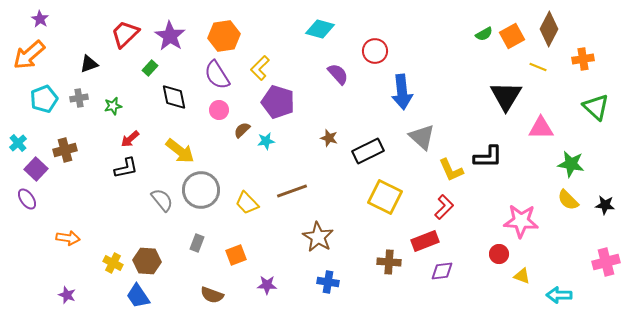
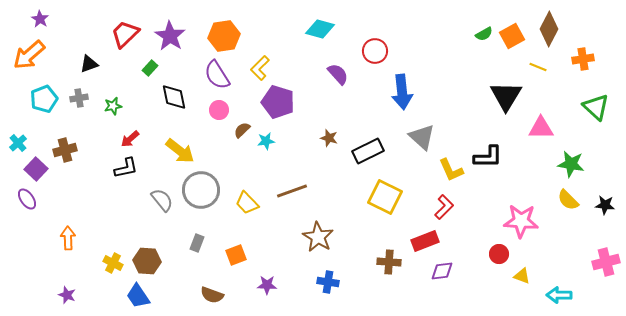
orange arrow at (68, 238): rotated 100 degrees counterclockwise
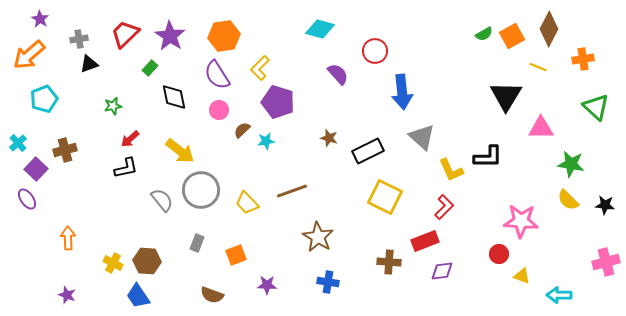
gray cross at (79, 98): moved 59 px up
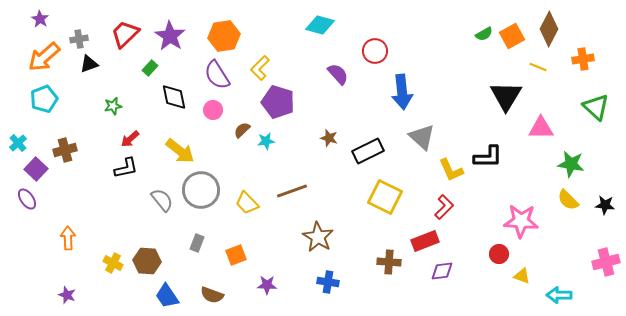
cyan diamond at (320, 29): moved 4 px up
orange arrow at (29, 55): moved 15 px right, 2 px down
pink circle at (219, 110): moved 6 px left
blue trapezoid at (138, 296): moved 29 px right
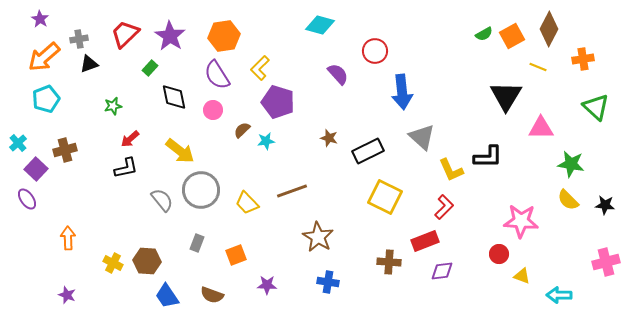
cyan pentagon at (44, 99): moved 2 px right
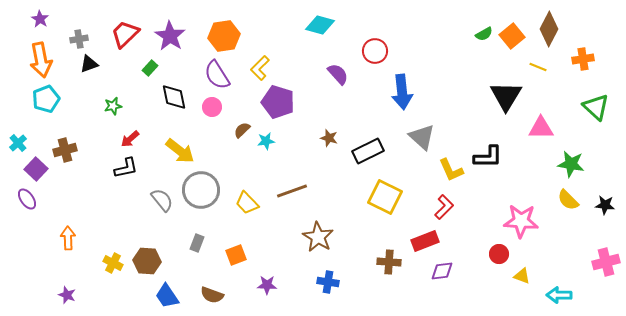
orange square at (512, 36): rotated 10 degrees counterclockwise
orange arrow at (44, 57): moved 3 px left, 3 px down; rotated 60 degrees counterclockwise
pink circle at (213, 110): moved 1 px left, 3 px up
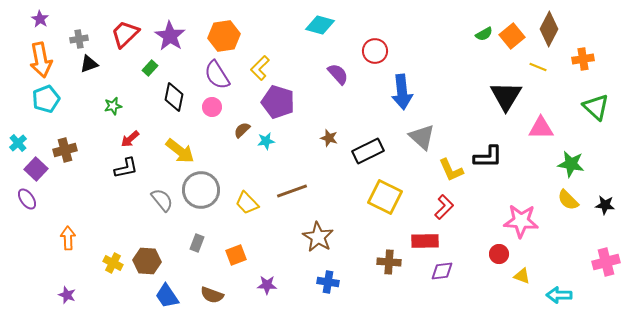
black diamond at (174, 97): rotated 24 degrees clockwise
red rectangle at (425, 241): rotated 20 degrees clockwise
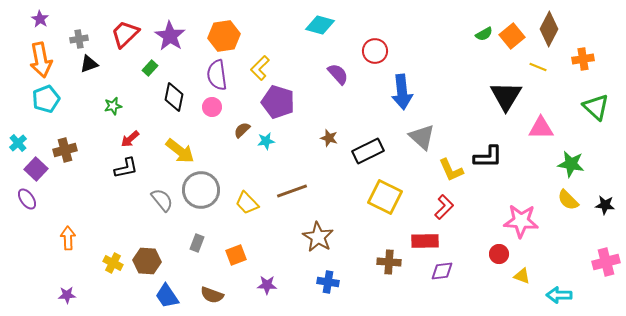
purple semicircle at (217, 75): rotated 24 degrees clockwise
purple star at (67, 295): rotated 24 degrees counterclockwise
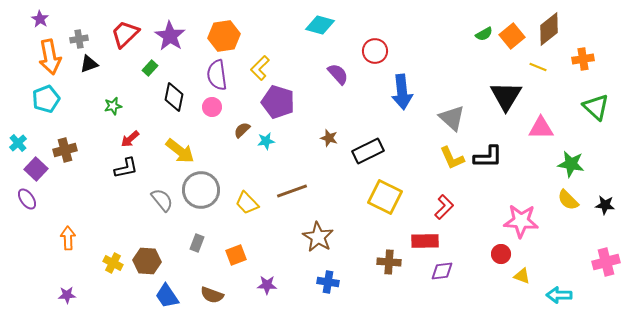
brown diamond at (549, 29): rotated 24 degrees clockwise
orange arrow at (41, 60): moved 9 px right, 3 px up
gray triangle at (422, 137): moved 30 px right, 19 px up
yellow L-shape at (451, 170): moved 1 px right, 12 px up
red circle at (499, 254): moved 2 px right
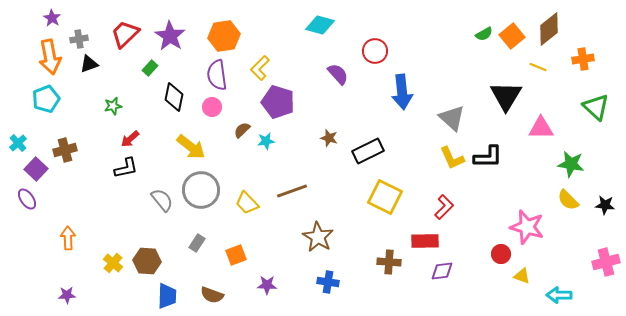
purple star at (40, 19): moved 12 px right, 1 px up
yellow arrow at (180, 151): moved 11 px right, 4 px up
pink star at (521, 221): moved 6 px right, 6 px down; rotated 12 degrees clockwise
gray rectangle at (197, 243): rotated 12 degrees clockwise
yellow cross at (113, 263): rotated 12 degrees clockwise
blue trapezoid at (167, 296): rotated 144 degrees counterclockwise
